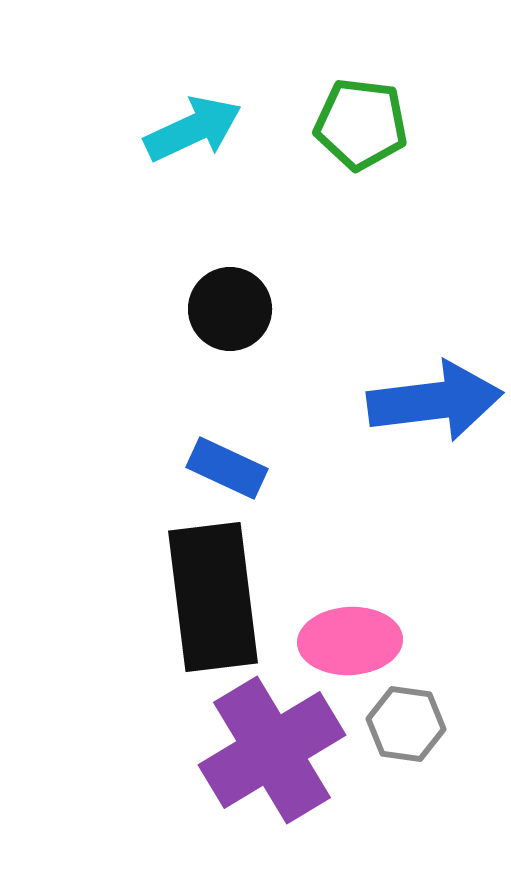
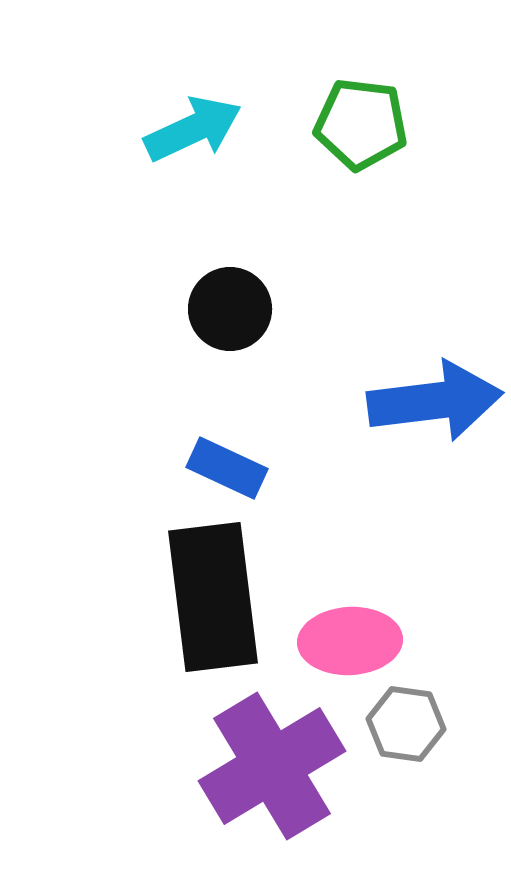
purple cross: moved 16 px down
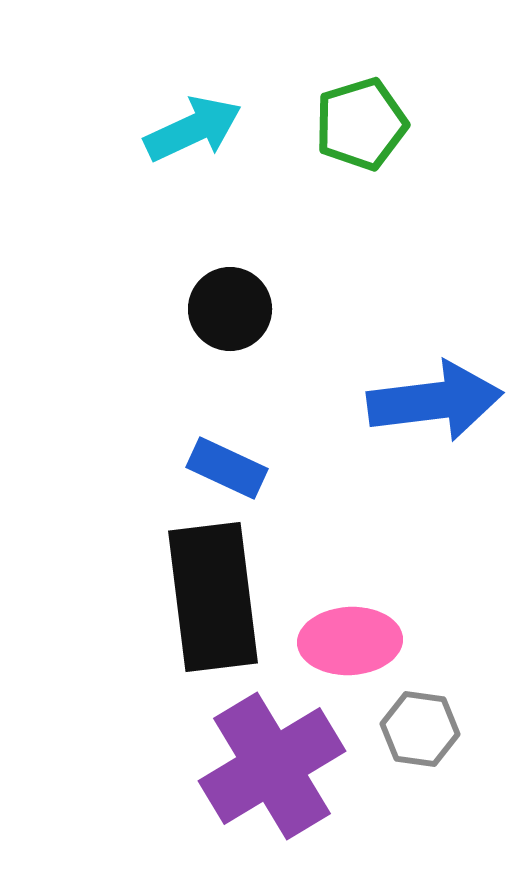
green pentagon: rotated 24 degrees counterclockwise
gray hexagon: moved 14 px right, 5 px down
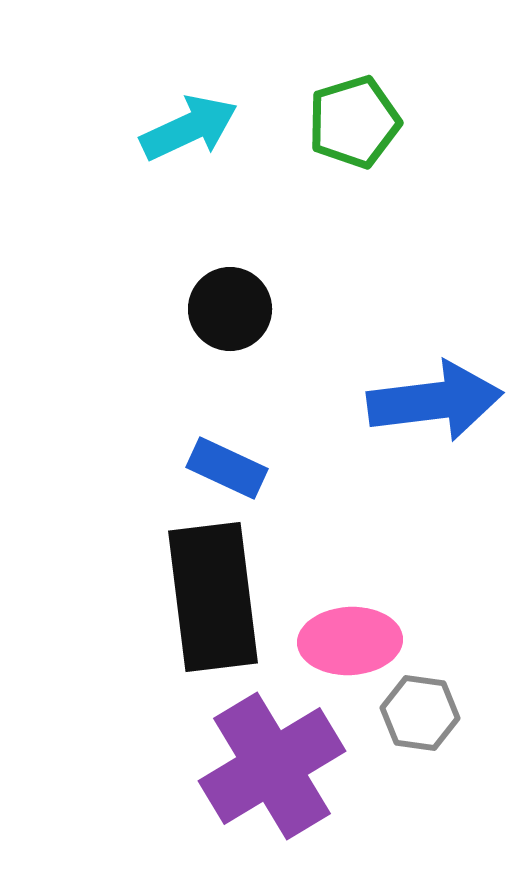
green pentagon: moved 7 px left, 2 px up
cyan arrow: moved 4 px left, 1 px up
gray hexagon: moved 16 px up
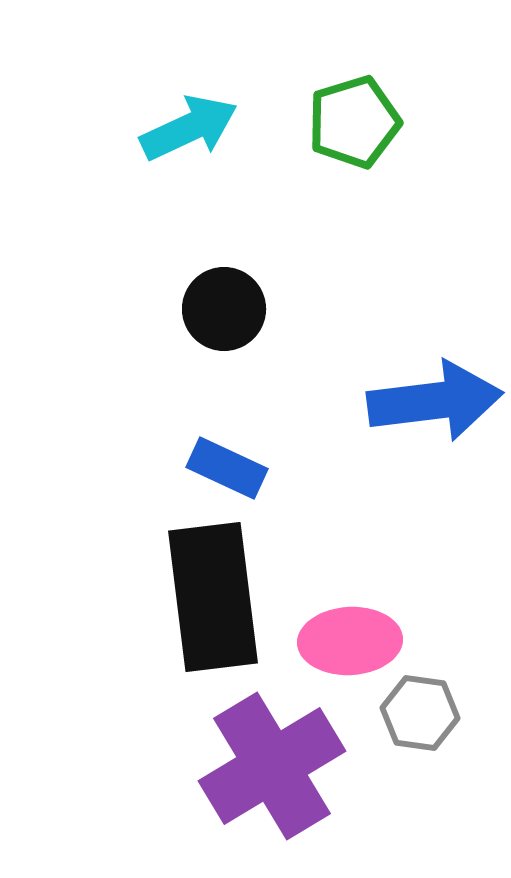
black circle: moved 6 px left
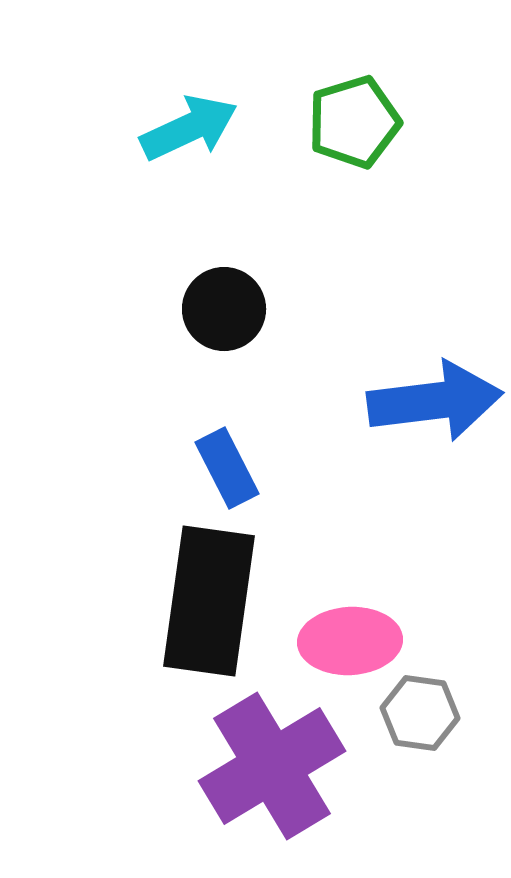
blue rectangle: rotated 38 degrees clockwise
black rectangle: moved 4 px left, 4 px down; rotated 15 degrees clockwise
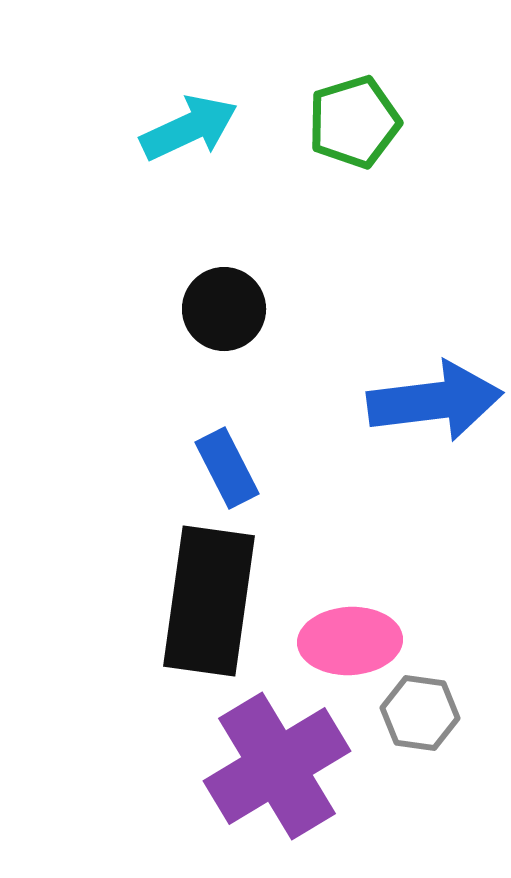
purple cross: moved 5 px right
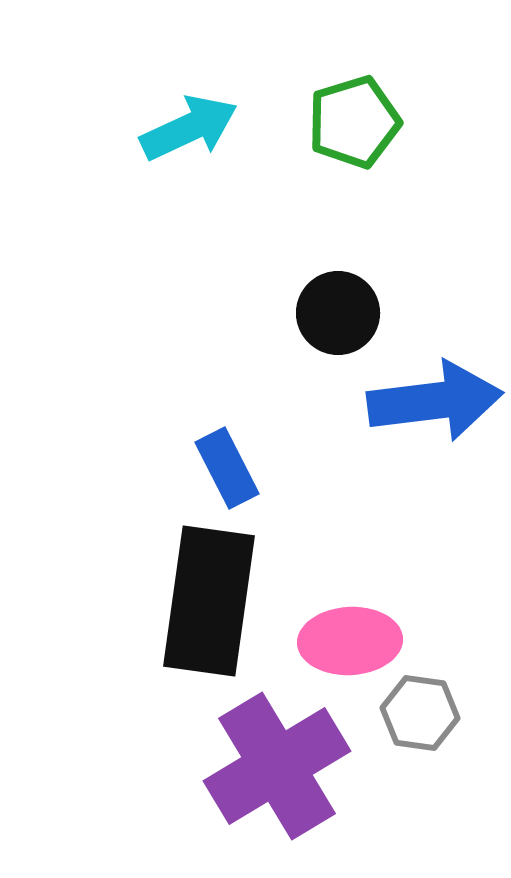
black circle: moved 114 px right, 4 px down
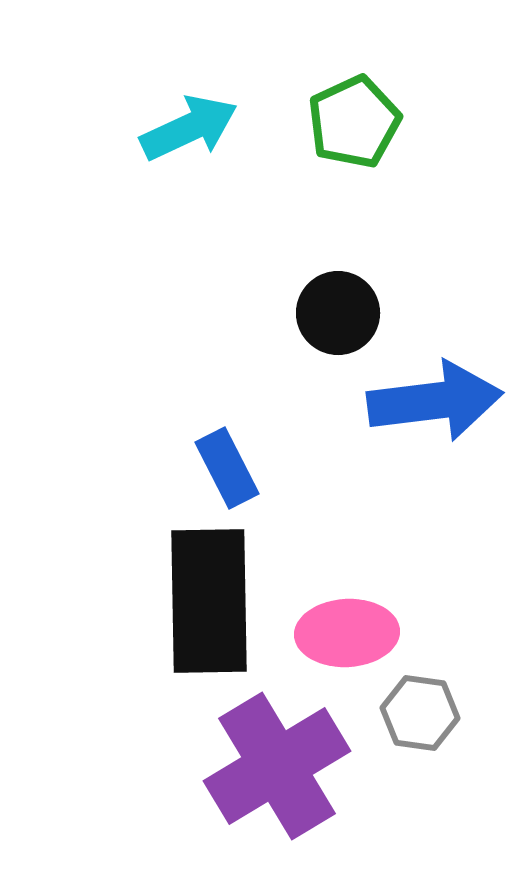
green pentagon: rotated 8 degrees counterclockwise
black rectangle: rotated 9 degrees counterclockwise
pink ellipse: moved 3 px left, 8 px up
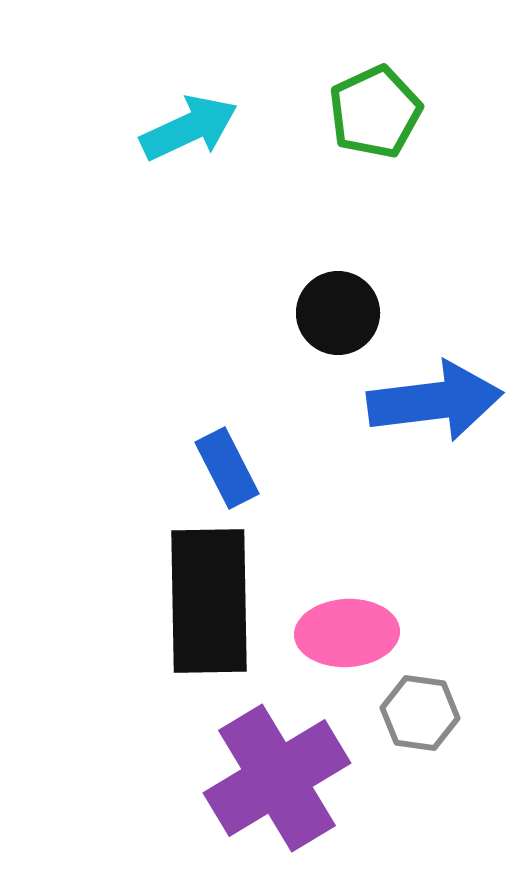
green pentagon: moved 21 px right, 10 px up
purple cross: moved 12 px down
